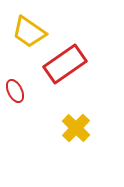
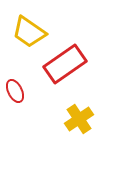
yellow cross: moved 3 px right, 9 px up; rotated 12 degrees clockwise
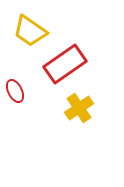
yellow trapezoid: moved 1 px right, 1 px up
yellow cross: moved 11 px up
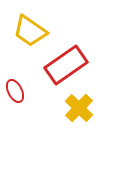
red rectangle: moved 1 px right, 1 px down
yellow cross: rotated 12 degrees counterclockwise
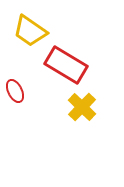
red rectangle: rotated 66 degrees clockwise
yellow cross: moved 3 px right, 1 px up
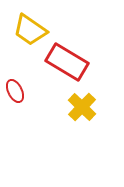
yellow trapezoid: moved 1 px up
red rectangle: moved 1 px right, 3 px up
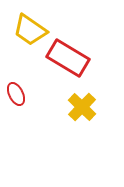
red rectangle: moved 1 px right, 4 px up
red ellipse: moved 1 px right, 3 px down
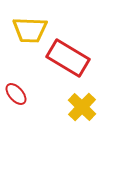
yellow trapezoid: rotated 33 degrees counterclockwise
red ellipse: rotated 15 degrees counterclockwise
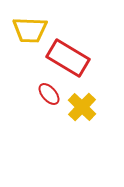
red ellipse: moved 33 px right
